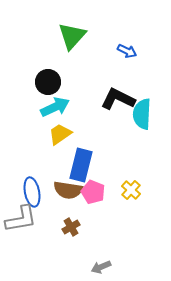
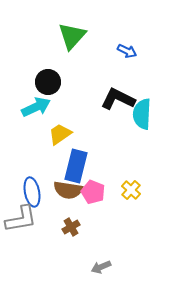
cyan arrow: moved 19 px left
blue rectangle: moved 5 px left, 1 px down
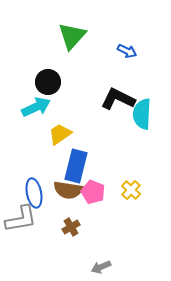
blue ellipse: moved 2 px right, 1 px down
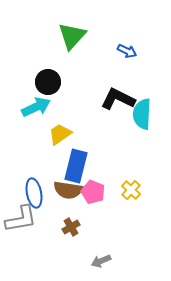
gray arrow: moved 6 px up
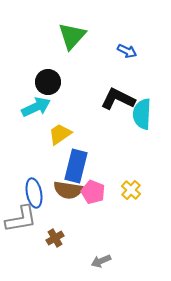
brown cross: moved 16 px left, 11 px down
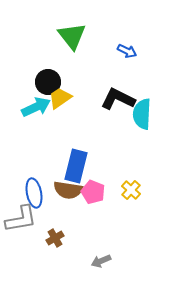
green triangle: rotated 20 degrees counterclockwise
yellow trapezoid: moved 36 px up
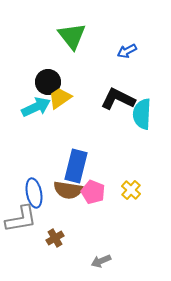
blue arrow: rotated 126 degrees clockwise
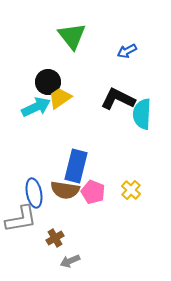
brown semicircle: moved 3 px left
gray arrow: moved 31 px left
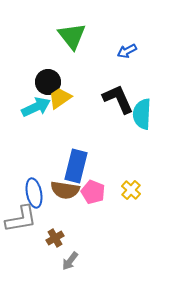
black L-shape: rotated 40 degrees clockwise
gray arrow: rotated 30 degrees counterclockwise
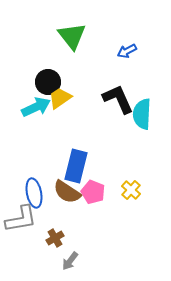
brown semicircle: moved 2 px right, 2 px down; rotated 24 degrees clockwise
